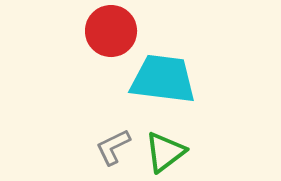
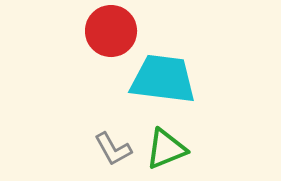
gray L-shape: moved 2 px down; rotated 93 degrees counterclockwise
green triangle: moved 1 px right, 3 px up; rotated 15 degrees clockwise
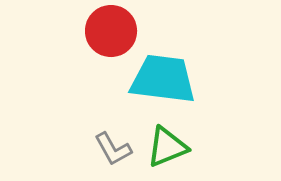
green triangle: moved 1 px right, 2 px up
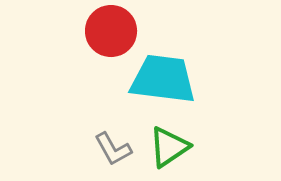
green triangle: moved 2 px right; rotated 12 degrees counterclockwise
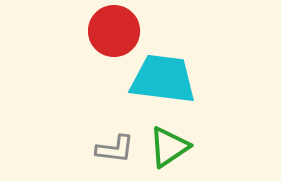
red circle: moved 3 px right
gray L-shape: moved 2 px right; rotated 54 degrees counterclockwise
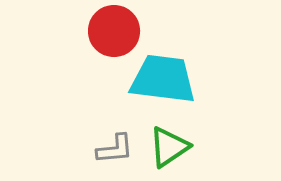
gray L-shape: rotated 12 degrees counterclockwise
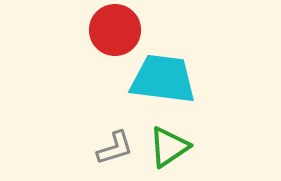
red circle: moved 1 px right, 1 px up
gray L-shape: moved 1 px up; rotated 12 degrees counterclockwise
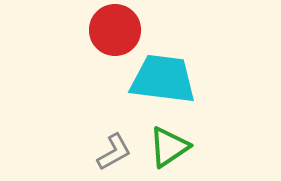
gray L-shape: moved 1 px left, 4 px down; rotated 12 degrees counterclockwise
